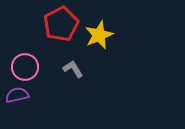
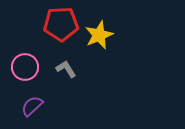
red pentagon: rotated 24 degrees clockwise
gray L-shape: moved 7 px left
purple semicircle: moved 15 px right, 11 px down; rotated 30 degrees counterclockwise
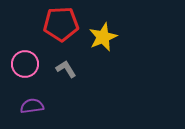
yellow star: moved 4 px right, 2 px down
pink circle: moved 3 px up
purple semicircle: rotated 35 degrees clockwise
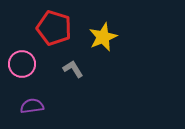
red pentagon: moved 7 px left, 4 px down; rotated 20 degrees clockwise
pink circle: moved 3 px left
gray L-shape: moved 7 px right
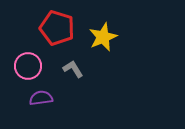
red pentagon: moved 3 px right
pink circle: moved 6 px right, 2 px down
purple semicircle: moved 9 px right, 8 px up
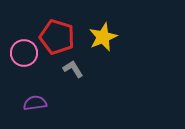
red pentagon: moved 9 px down
pink circle: moved 4 px left, 13 px up
purple semicircle: moved 6 px left, 5 px down
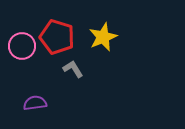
pink circle: moved 2 px left, 7 px up
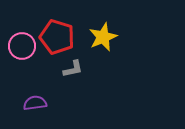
gray L-shape: rotated 110 degrees clockwise
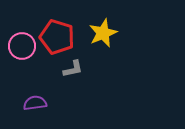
yellow star: moved 4 px up
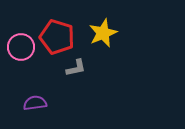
pink circle: moved 1 px left, 1 px down
gray L-shape: moved 3 px right, 1 px up
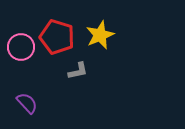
yellow star: moved 3 px left, 2 px down
gray L-shape: moved 2 px right, 3 px down
purple semicircle: moved 8 px left; rotated 55 degrees clockwise
